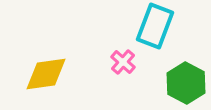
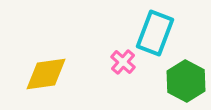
cyan rectangle: moved 7 px down
green hexagon: moved 2 px up
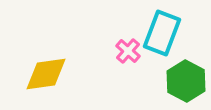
cyan rectangle: moved 7 px right
pink cross: moved 5 px right, 11 px up
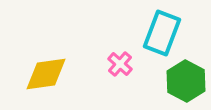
pink cross: moved 8 px left, 13 px down
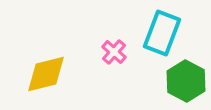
pink cross: moved 6 px left, 12 px up
yellow diamond: rotated 6 degrees counterclockwise
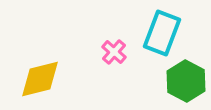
yellow diamond: moved 6 px left, 5 px down
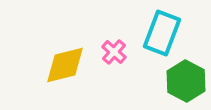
yellow diamond: moved 25 px right, 14 px up
